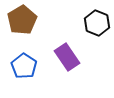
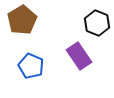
purple rectangle: moved 12 px right, 1 px up
blue pentagon: moved 7 px right; rotated 10 degrees counterclockwise
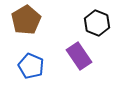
brown pentagon: moved 4 px right
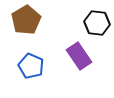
black hexagon: rotated 15 degrees counterclockwise
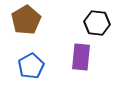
purple rectangle: moved 2 px right, 1 px down; rotated 40 degrees clockwise
blue pentagon: rotated 20 degrees clockwise
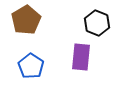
black hexagon: rotated 15 degrees clockwise
blue pentagon: rotated 10 degrees counterclockwise
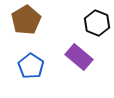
purple rectangle: moved 2 px left; rotated 56 degrees counterclockwise
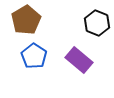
purple rectangle: moved 3 px down
blue pentagon: moved 3 px right, 10 px up
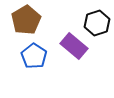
black hexagon: rotated 20 degrees clockwise
purple rectangle: moved 5 px left, 14 px up
